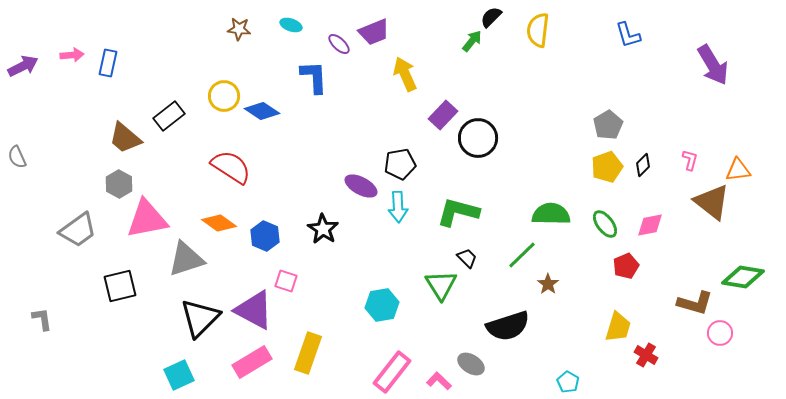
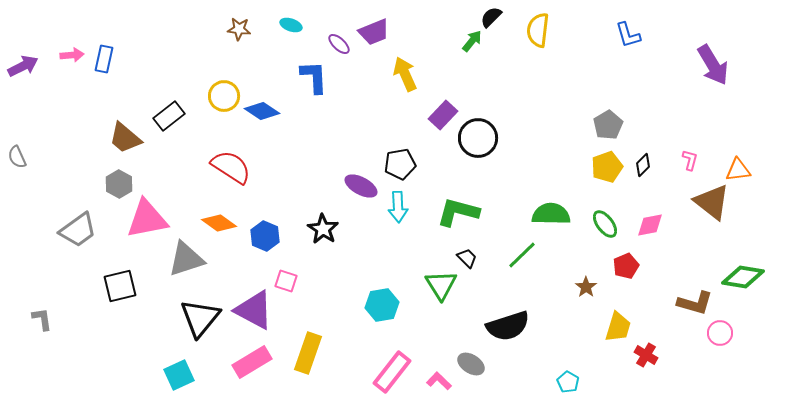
blue rectangle at (108, 63): moved 4 px left, 4 px up
brown star at (548, 284): moved 38 px right, 3 px down
black triangle at (200, 318): rotated 6 degrees counterclockwise
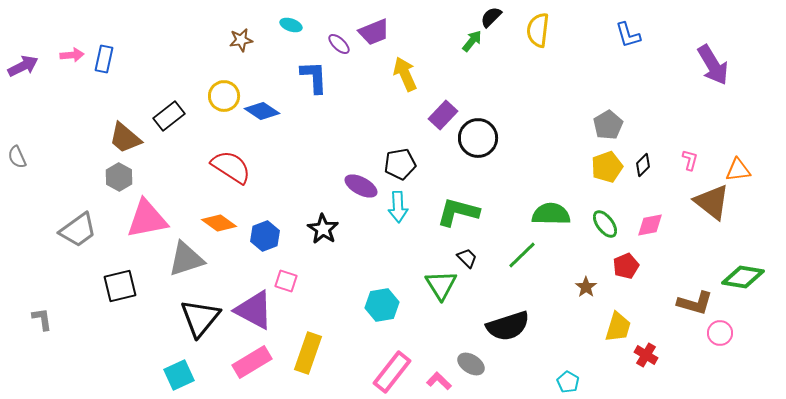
brown star at (239, 29): moved 2 px right, 11 px down; rotated 15 degrees counterclockwise
gray hexagon at (119, 184): moved 7 px up
blue hexagon at (265, 236): rotated 16 degrees clockwise
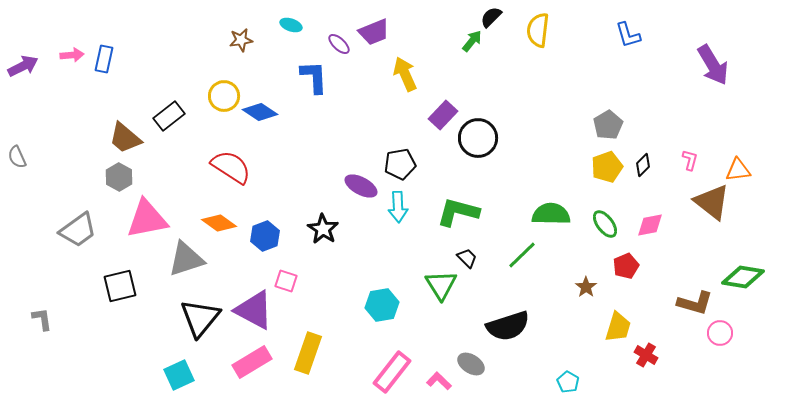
blue diamond at (262, 111): moved 2 px left, 1 px down
